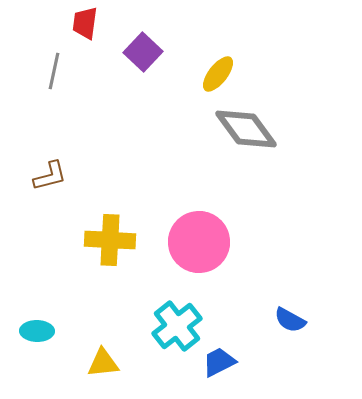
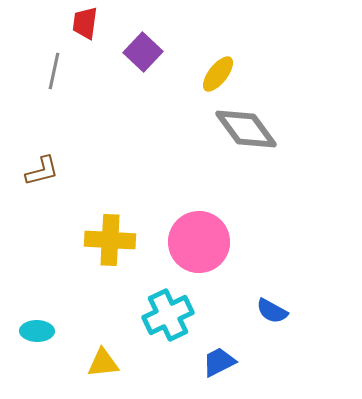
brown L-shape: moved 8 px left, 5 px up
blue semicircle: moved 18 px left, 9 px up
cyan cross: moved 9 px left, 11 px up; rotated 12 degrees clockwise
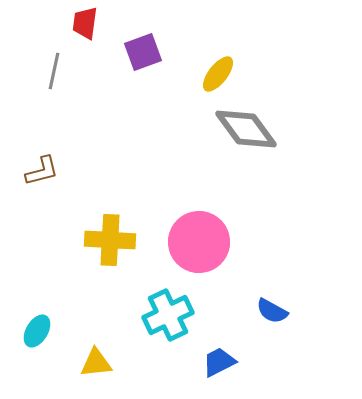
purple square: rotated 27 degrees clockwise
cyan ellipse: rotated 60 degrees counterclockwise
yellow triangle: moved 7 px left
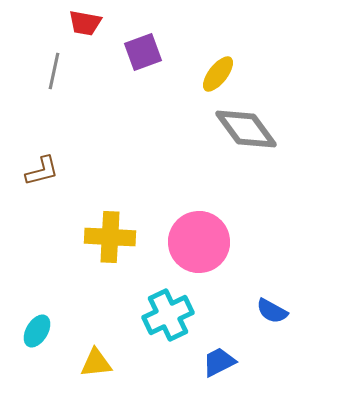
red trapezoid: rotated 88 degrees counterclockwise
yellow cross: moved 3 px up
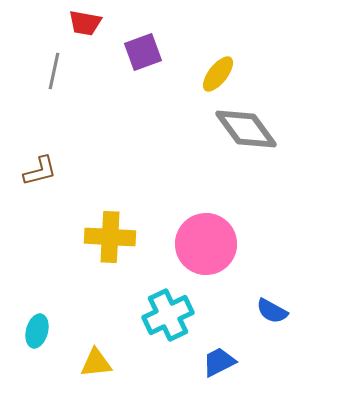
brown L-shape: moved 2 px left
pink circle: moved 7 px right, 2 px down
cyan ellipse: rotated 16 degrees counterclockwise
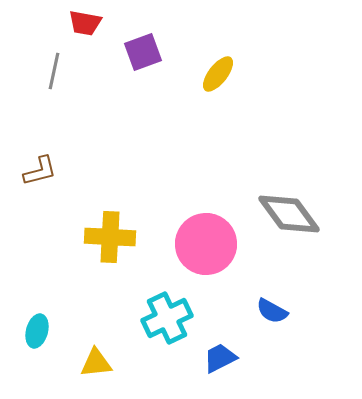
gray diamond: moved 43 px right, 85 px down
cyan cross: moved 1 px left, 3 px down
blue trapezoid: moved 1 px right, 4 px up
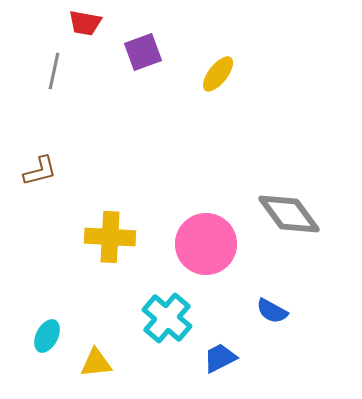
cyan cross: rotated 24 degrees counterclockwise
cyan ellipse: moved 10 px right, 5 px down; rotated 12 degrees clockwise
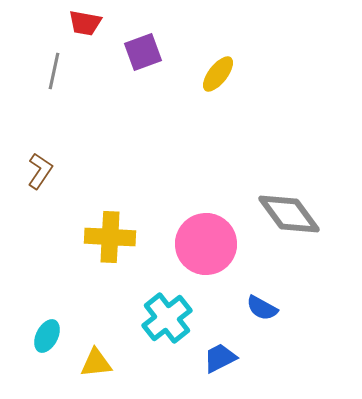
brown L-shape: rotated 42 degrees counterclockwise
blue semicircle: moved 10 px left, 3 px up
cyan cross: rotated 12 degrees clockwise
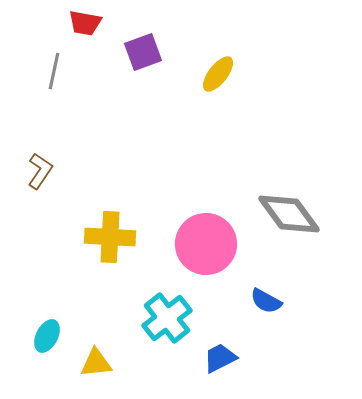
blue semicircle: moved 4 px right, 7 px up
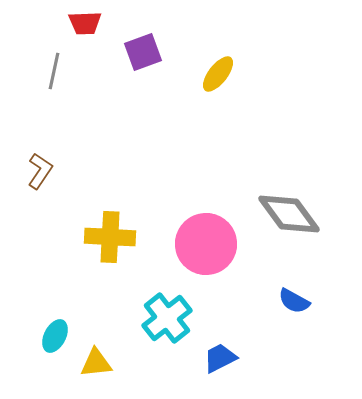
red trapezoid: rotated 12 degrees counterclockwise
blue semicircle: moved 28 px right
cyan ellipse: moved 8 px right
